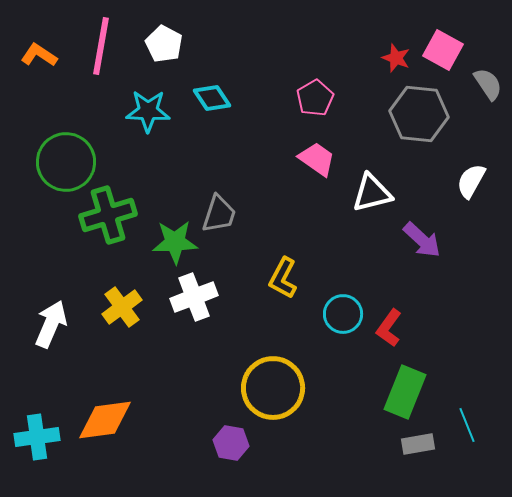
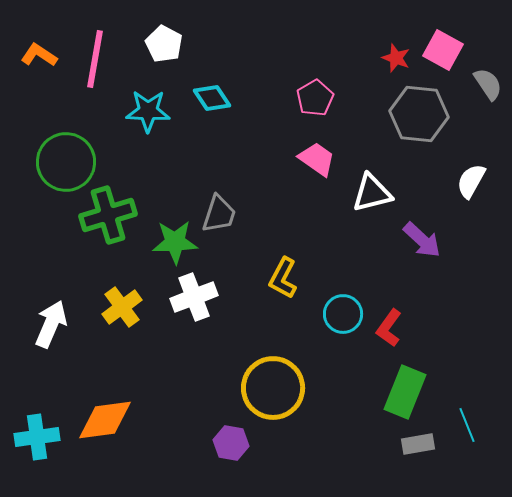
pink line: moved 6 px left, 13 px down
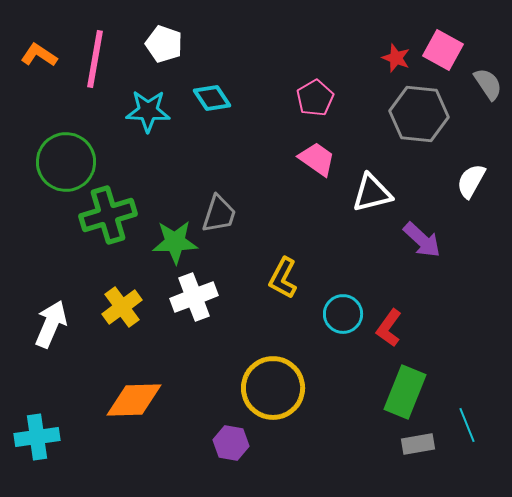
white pentagon: rotated 9 degrees counterclockwise
orange diamond: moved 29 px right, 20 px up; rotated 6 degrees clockwise
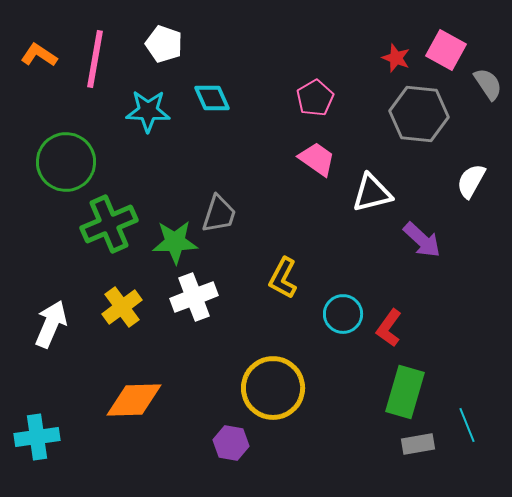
pink square: moved 3 px right
cyan diamond: rotated 9 degrees clockwise
green cross: moved 1 px right, 9 px down; rotated 6 degrees counterclockwise
green rectangle: rotated 6 degrees counterclockwise
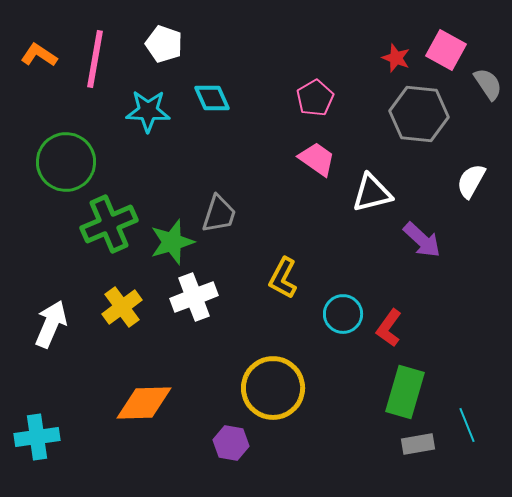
green star: moved 3 px left; rotated 15 degrees counterclockwise
orange diamond: moved 10 px right, 3 px down
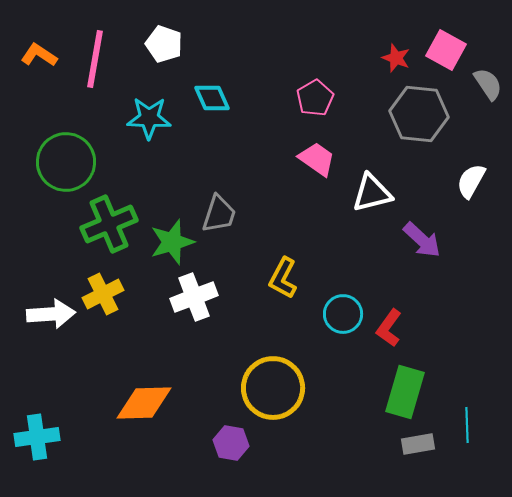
cyan star: moved 1 px right, 7 px down
yellow cross: moved 19 px left, 13 px up; rotated 9 degrees clockwise
white arrow: moved 10 px up; rotated 63 degrees clockwise
cyan line: rotated 20 degrees clockwise
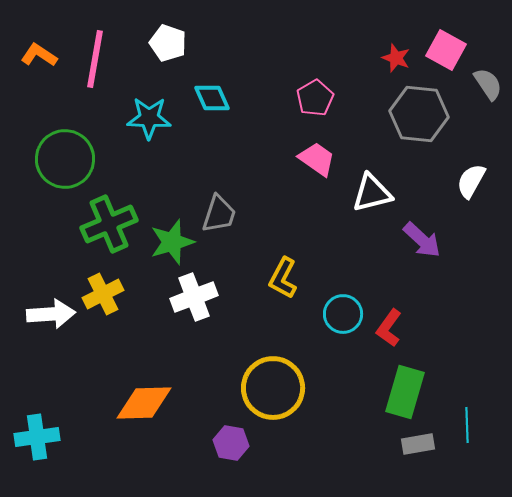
white pentagon: moved 4 px right, 1 px up
green circle: moved 1 px left, 3 px up
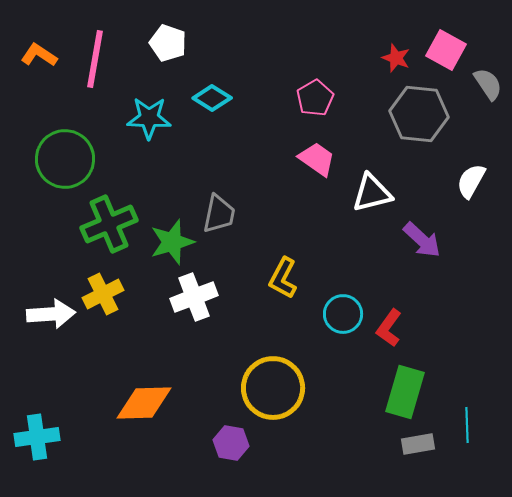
cyan diamond: rotated 33 degrees counterclockwise
gray trapezoid: rotated 6 degrees counterclockwise
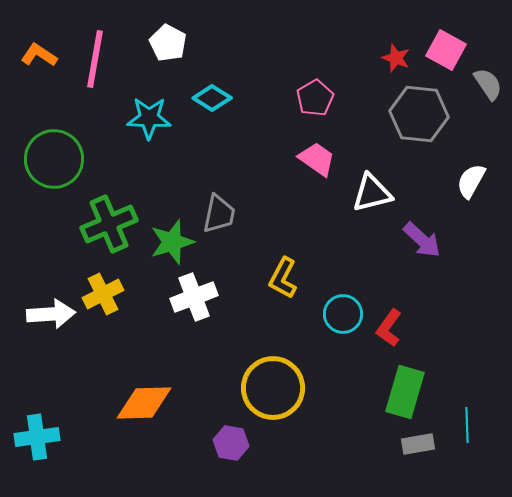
white pentagon: rotated 9 degrees clockwise
green circle: moved 11 px left
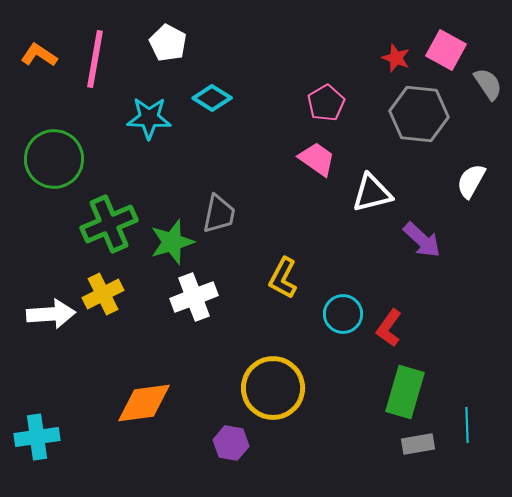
pink pentagon: moved 11 px right, 5 px down
orange diamond: rotated 6 degrees counterclockwise
